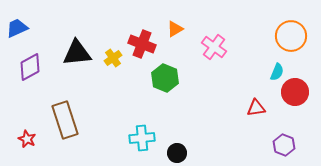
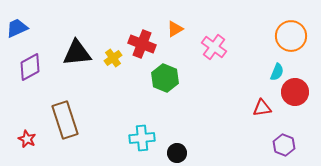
red triangle: moved 6 px right
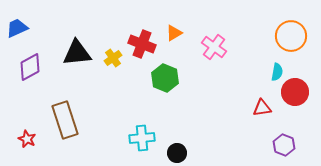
orange triangle: moved 1 px left, 4 px down
cyan semicircle: rotated 12 degrees counterclockwise
